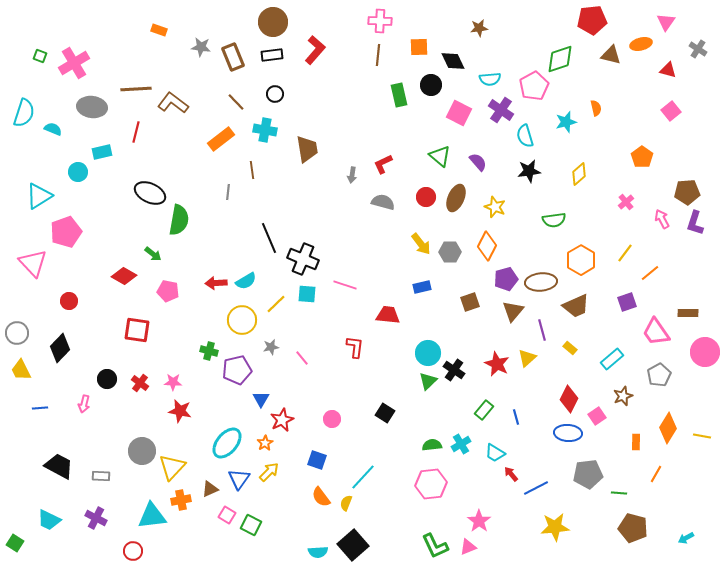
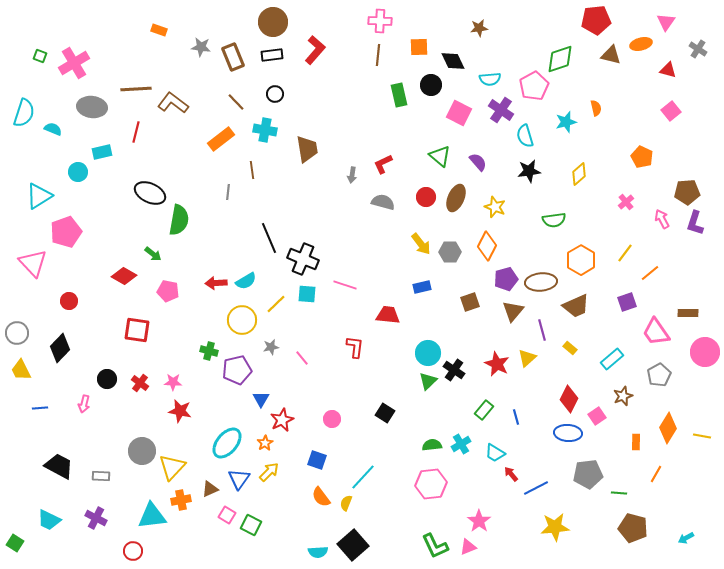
red pentagon at (592, 20): moved 4 px right
orange pentagon at (642, 157): rotated 10 degrees counterclockwise
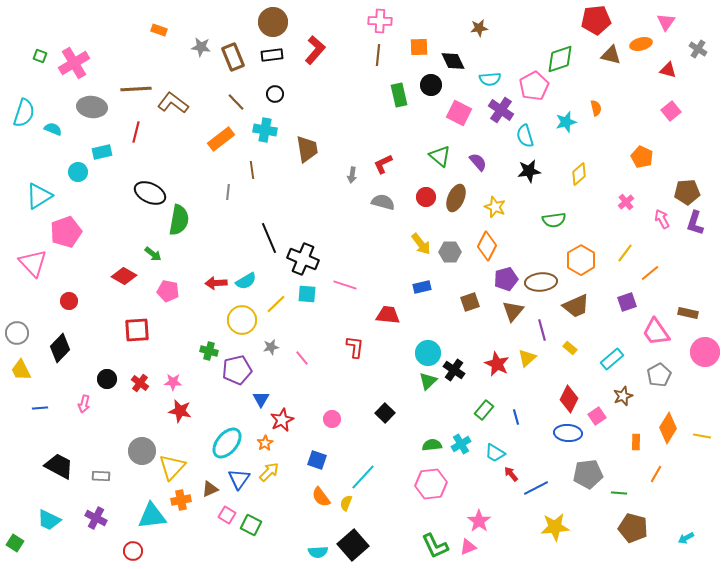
brown rectangle at (688, 313): rotated 12 degrees clockwise
red square at (137, 330): rotated 12 degrees counterclockwise
black square at (385, 413): rotated 12 degrees clockwise
